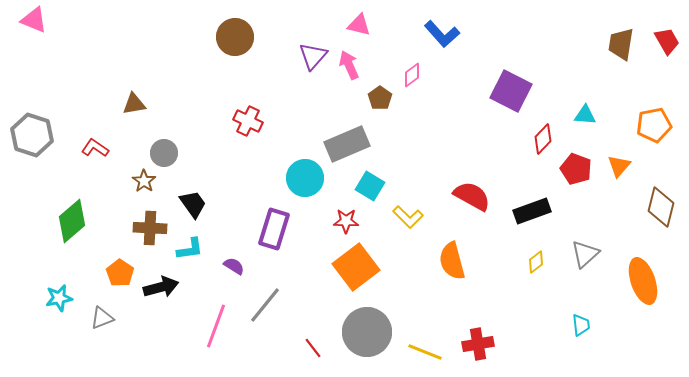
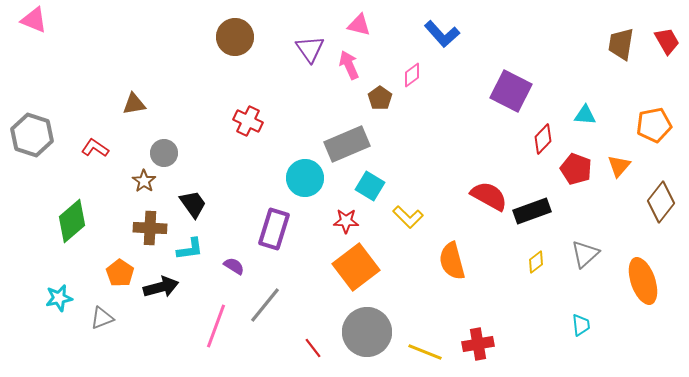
purple triangle at (313, 56): moved 3 px left, 7 px up; rotated 16 degrees counterclockwise
red semicircle at (472, 196): moved 17 px right
brown diamond at (661, 207): moved 5 px up; rotated 24 degrees clockwise
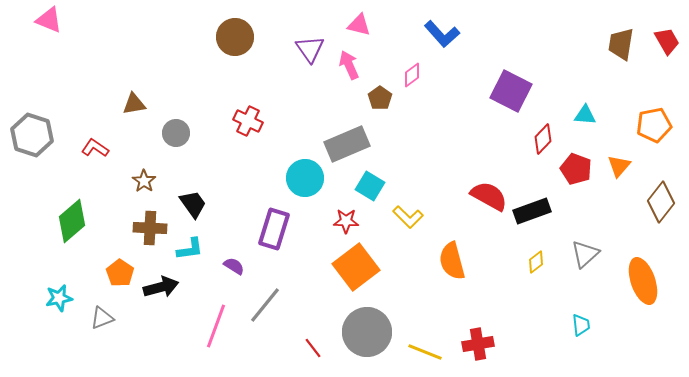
pink triangle at (34, 20): moved 15 px right
gray circle at (164, 153): moved 12 px right, 20 px up
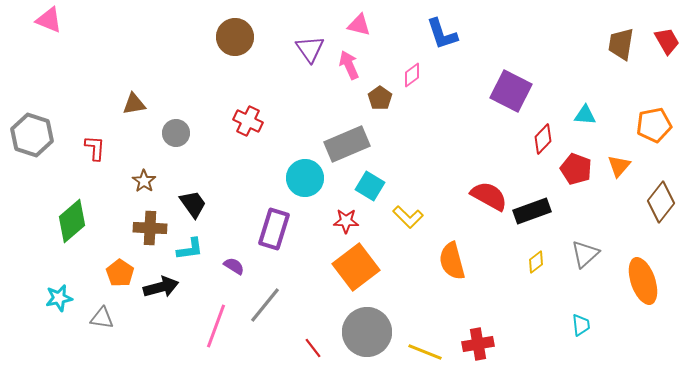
blue L-shape at (442, 34): rotated 24 degrees clockwise
red L-shape at (95, 148): rotated 60 degrees clockwise
gray triangle at (102, 318): rotated 30 degrees clockwise
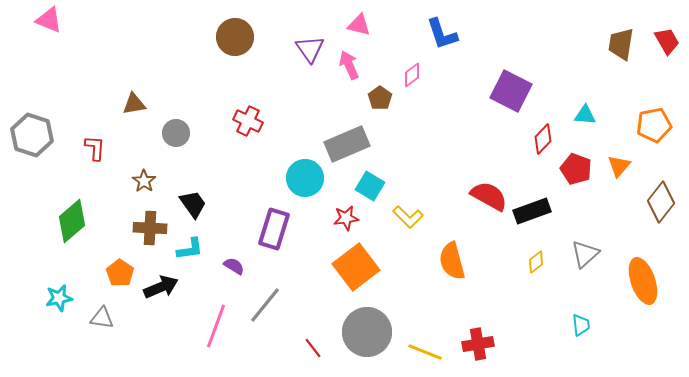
red star at (346, 221): moved 3 px up; rotated 10 degrees counterclockwise
black arrow at (161, 287): rotated 8 degrees counterclockwise
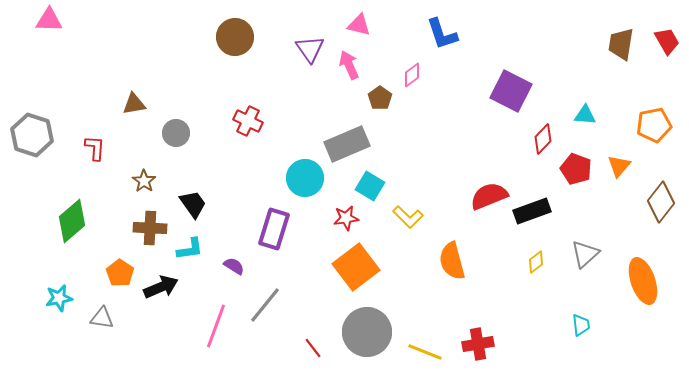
pink triangle at (49, 20): rotated 20 degrees counterclockwise
red semicircle at (489, 196): rotated 51 degrees counterclockwise
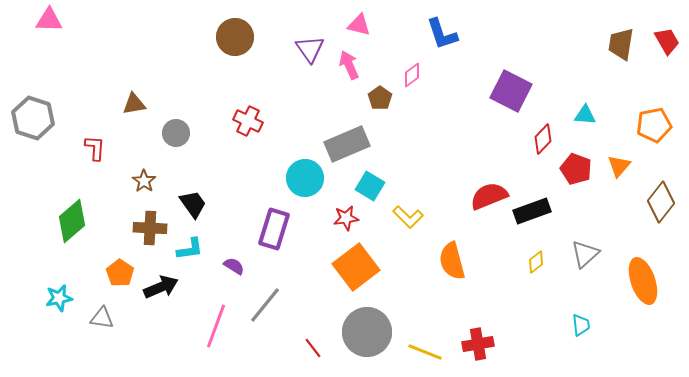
gray hexagon at (32, 135): moved 1 px right, 17 px up
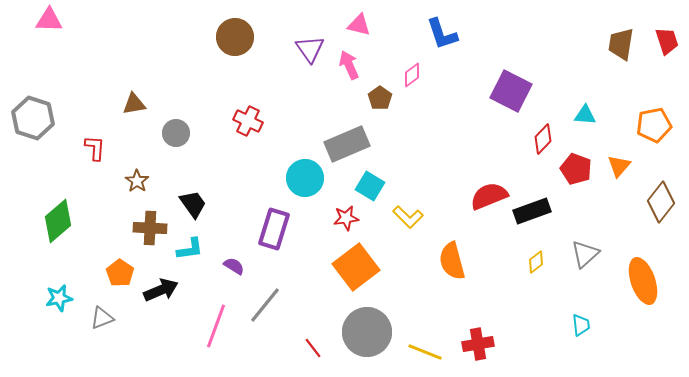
red trapezoid at (667, 41): rotated 12 degrees clockwise
brown star at (144, 181): moved 7 px left
green diamond at (72, 221): moved 14 px left
black arrow at (161, 287): moved 3 px down
gray triangle at (102, 318): rotated 30 degrees counterclockwise
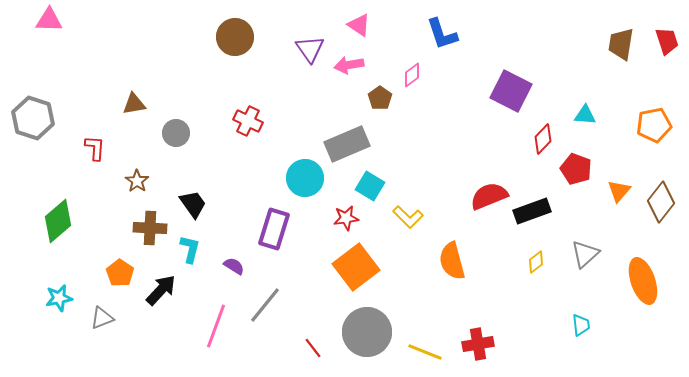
pink triangle at (359, 25): rotated 20 degrees clockwise
pink arrow at (349, 65): rotated 76 degrees counterclockwise
orange triangle at (619, 166): moved 25 px down
cyan L-shape at (190, 249): rotated 68 degrees counterclockwise
black arrow at (161, 290): rotated 24 degrees counterclockwise
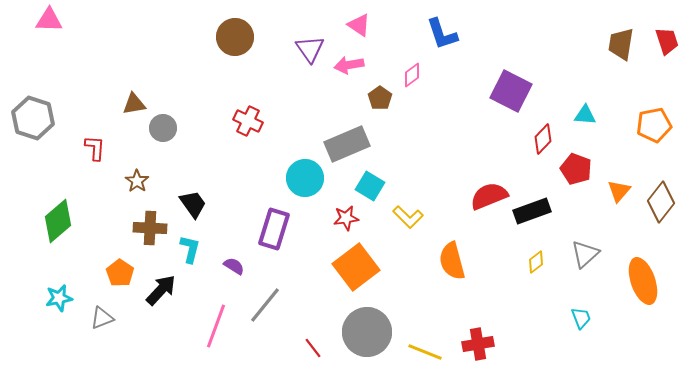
gray circle at (176, 133): moved 13 px left, 5 px up
cyan trapezoid at (581, 325): moved 7 px up; rotated 15 degrees counterclockwise
